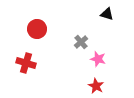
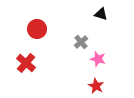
black triangle: moved 6 px left
red cross: rotated 24 degrees clockwise
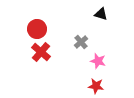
pink star: moved 2 px down
red cross: moved 15 px right, 11 px up
red star: rotated 21 degrees counterclockwise
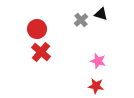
gray cross: moved 22 px up
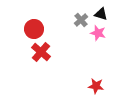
red circle: moved 3 px left
pink star: moved 28 px up
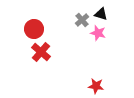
gray cross: moved 1 px right
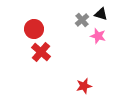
pink star: moved 3 px down
red star: moved 12 px left; rotated 21 degrees counterclockwise
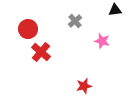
black triangle: moved 14 px right, 4 px up; rotated 24 degrees counterclockwise
gray cross: moved 7 px left, 1 px down
red circle: moved 6 px left
pink star: moved 4 px right, 5 px down
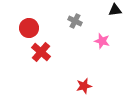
gray cross: rotated 24 degrees counterclockwise
red circle: moved 1 px right, 1 px up
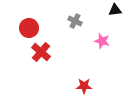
red star: rotated 14 degrees clockwise
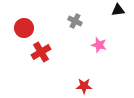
black triangle: moved 3 px right
red circle: moved 5 px left
pink star: moved 3 px left, 4 px down
red cross: rotated 18 degrees clockwise
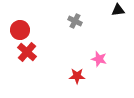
red circle: moved 4 px left, 2 px down
pink star: moved 14 px down
red cross: moved 14 px left; rotated 18 degrees counterclockwise
red star: moved 7 px left, 10 px up
